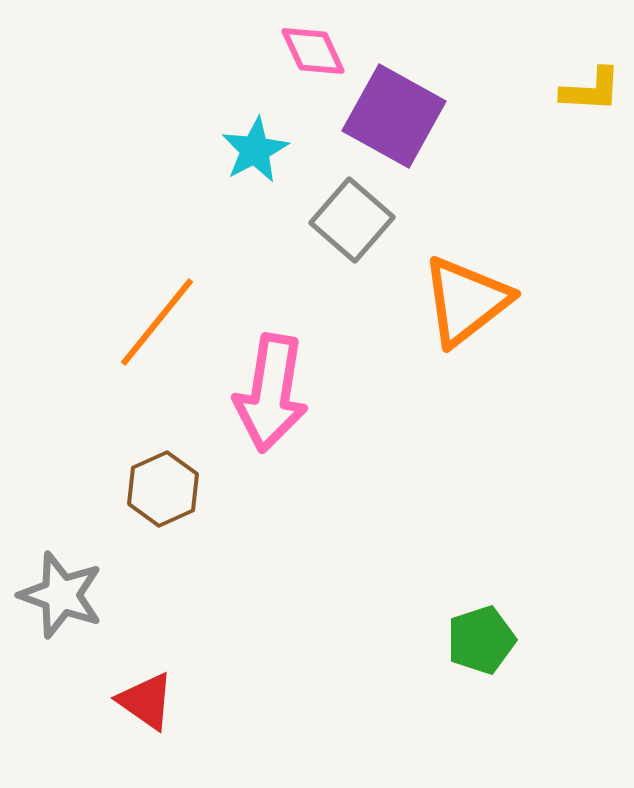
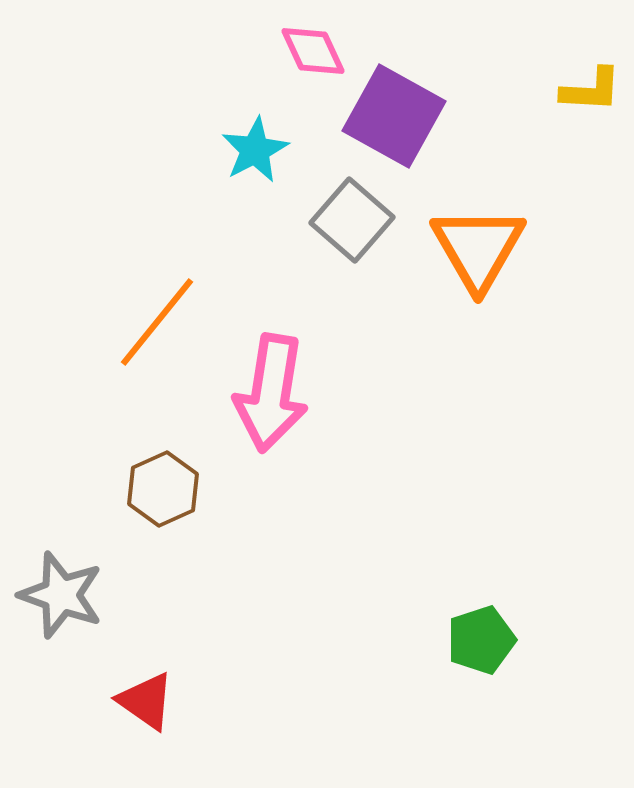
orange triangle: moved 12 px right, 53 px up; rotated 22 degrees counterclockwise
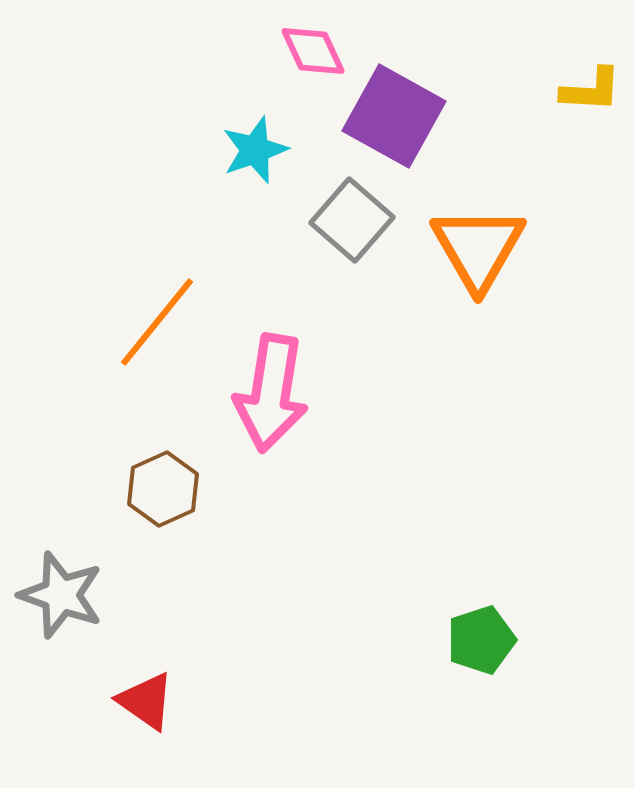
cyan star: rotated 8 degrees clockwise
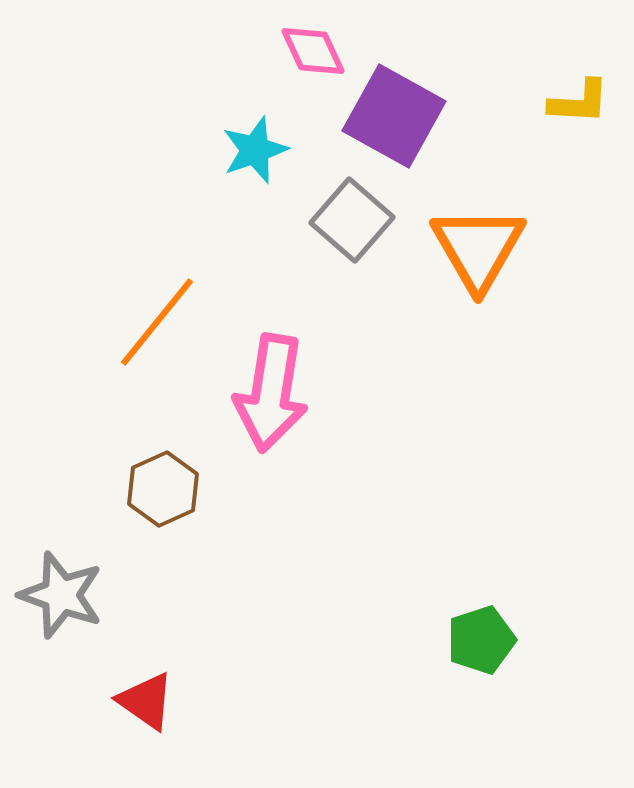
yellow L-shape: moved 12 px left, 12 px down
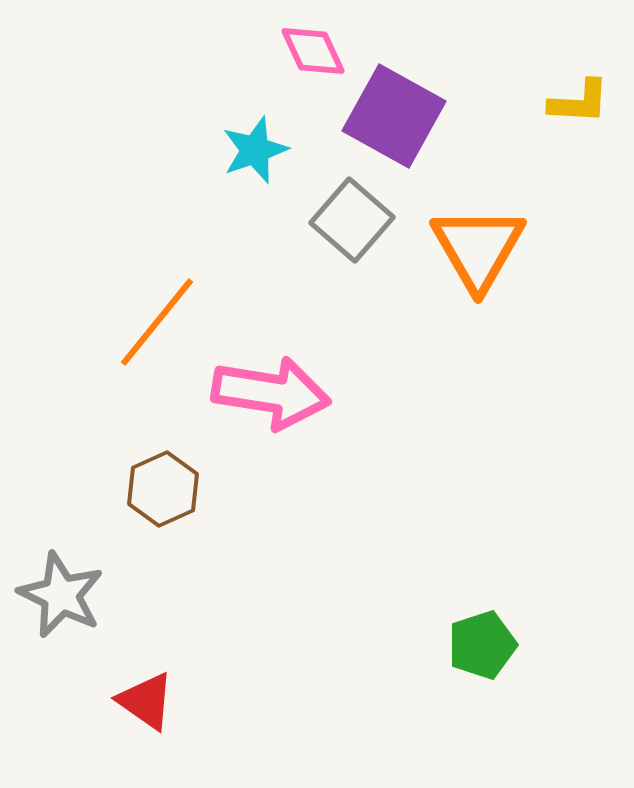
pink arrow: rotated 90 degrees counterclockwise
gray star: rotated 6 degrees clockwise
green pentagon: moved 1 px right, 5 px down
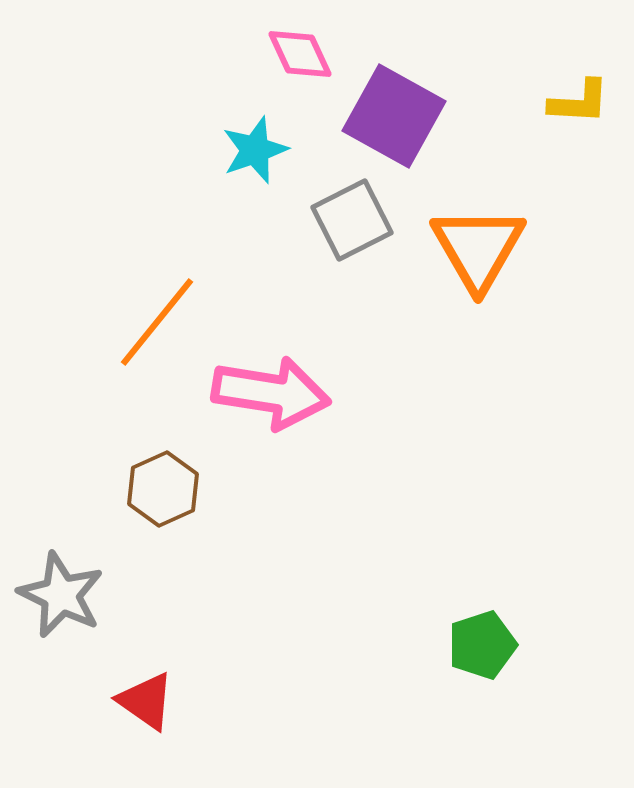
pink diamond: moved 13 px left, 3 px down
gray square: rotated 22 degrees clockwise
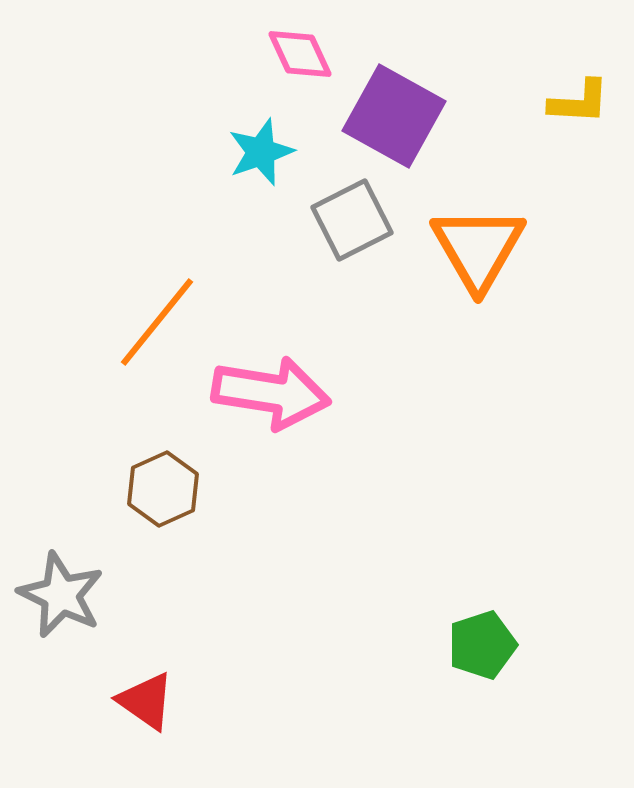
cyan star: moved 6 px right, 2 px down
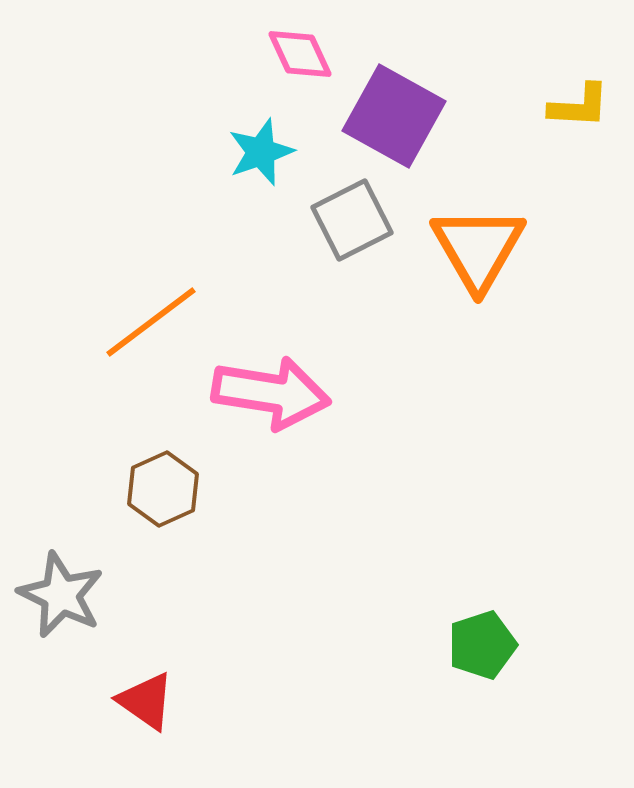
yellow L-shape: moved 4 px down
orange line: moved 6 px left; rotated 14 degrees clockwise
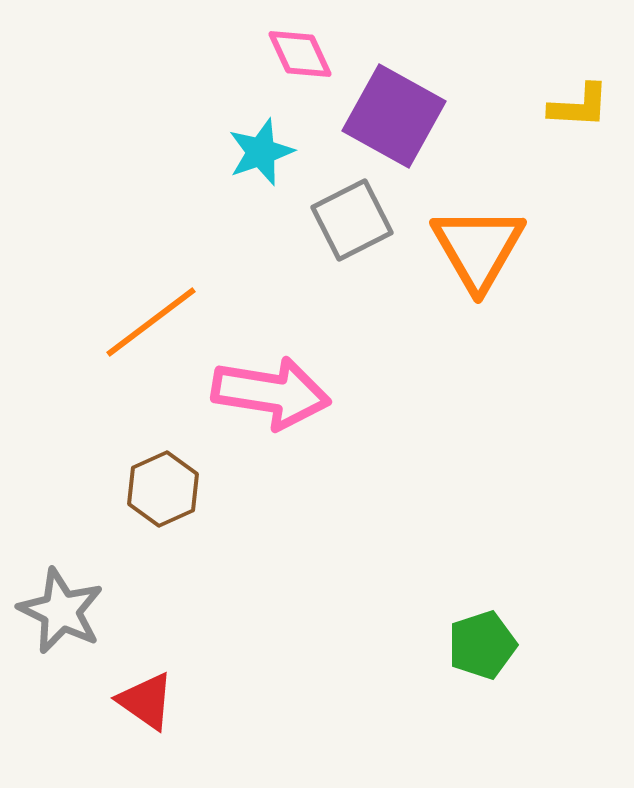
gray star: moved 16 px down
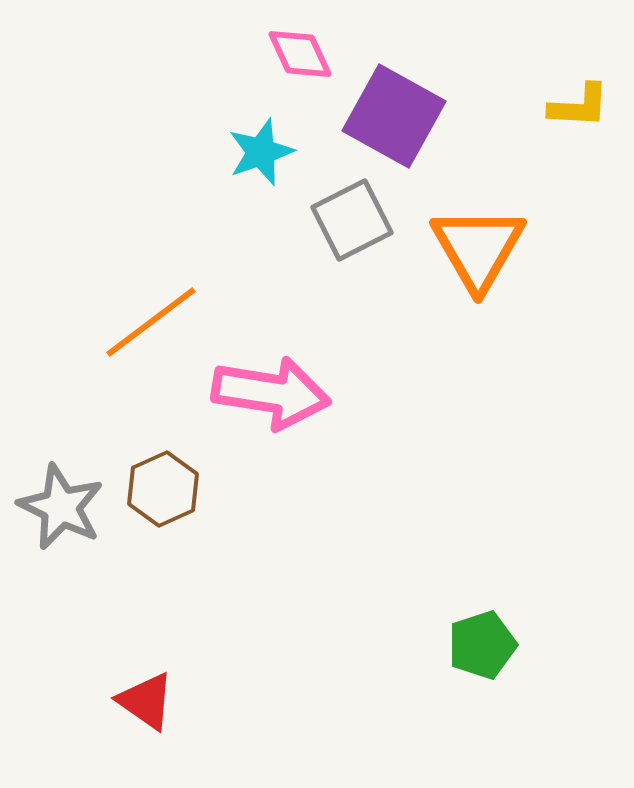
gray star: moved 104 px up
